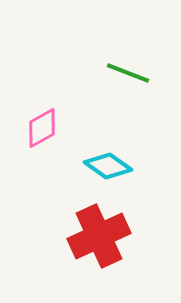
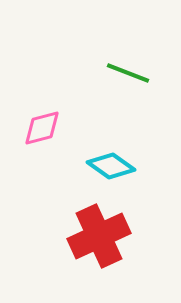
pink diamond: rotated 15 degrees clockwise
cyan diamond: moved 3 px right
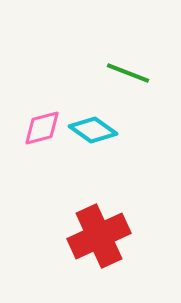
cyan diamond: moved 18 px left, 36 px up
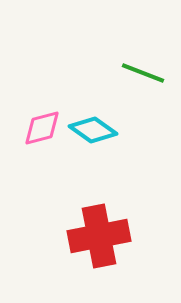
green line: moved 15 px right
red cross: rotated 14 degrees clockwise
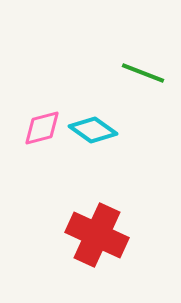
red cross: moved 2 px left, 1 px up; rotated 36 degrees clockwise
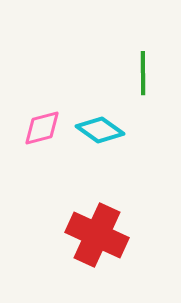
green line: rotated 69 degrees clockwise
cyan diamond: moved 7 px right
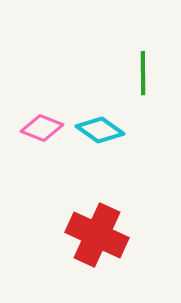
pink diamond: rotated 36 degrees clockwise
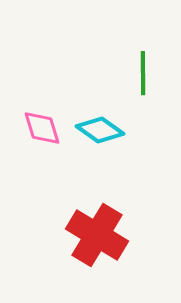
pink diamond: rotated 51 degrees clockwise
red cross: rotated 6 degrees clockwise
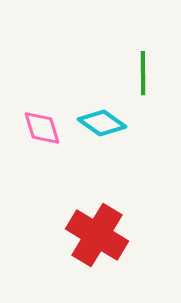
cyan diamond: moved 2 px right, 7 px up
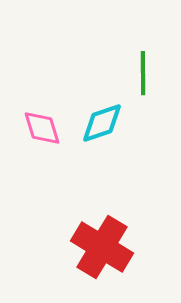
cyan diamond: rotated 54 degrees counterclockwise
red cross: moved 5 px right, 12 px down
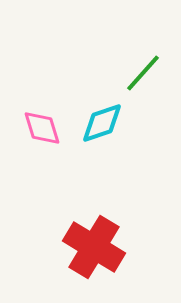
green line: rotated 42 degrees clockwise
red cross: moved 8 px left
